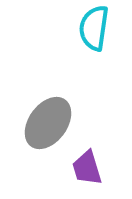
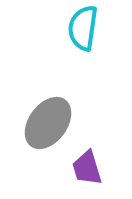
cyan semicircle: moved 11 px left
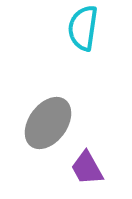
purple trapezoid: rotated 12 degrees counterclockwise
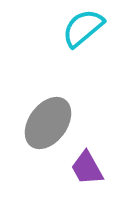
cyan semicircle: rotated 42 degrees clockwise
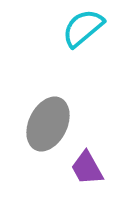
gray ellipse: moved 1 px down; rotated 10 degrees counterclockwise
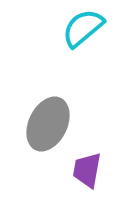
purple trapezoid: moved 2 px down; rotated 39 degrees clockwise
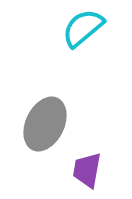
gray ellipse: moved 3 px left
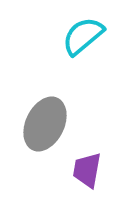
cyan semicircle: moved 8 px down
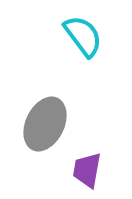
cyan semicircle: rotated 93 degrees clockwise
